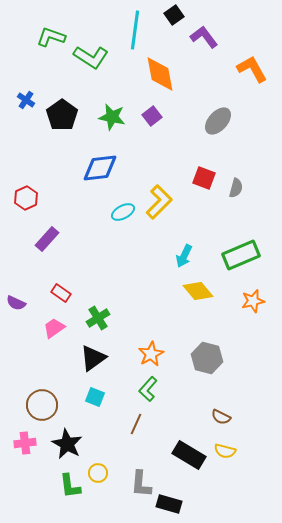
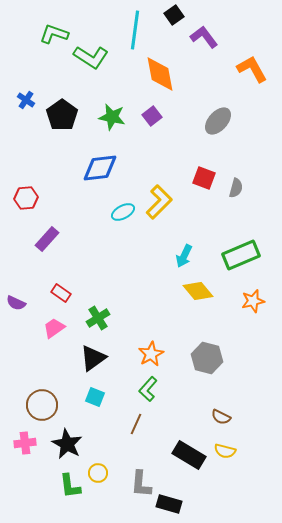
green L-shape at (51, 37): moved 3 px right, 3 px up
red hexagon at (26, 198): rotated 20 degrees clockwise
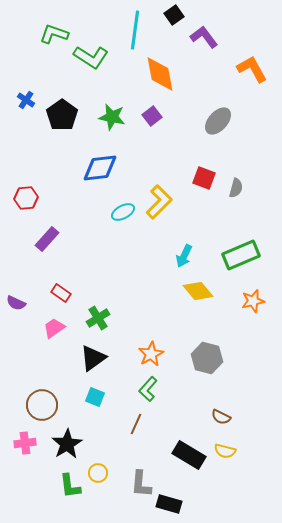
black star at (67, 444): rotated 12 degrees clockwise
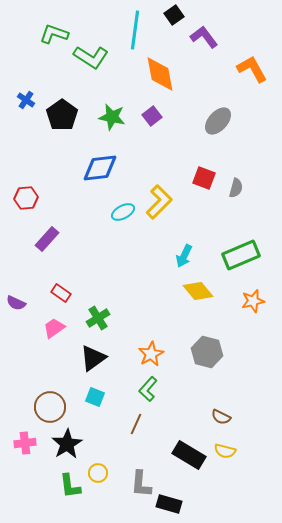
gray hexagon at (207, 358): moved 6 px up
brown circle at (42, 405): moved 8 px right, 2 px down
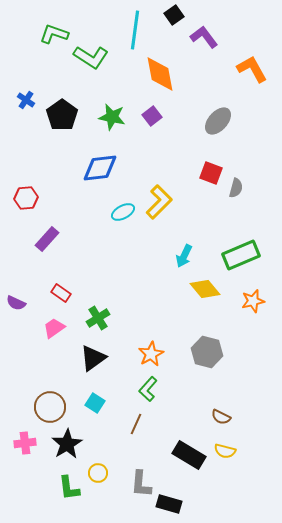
red square at (204, 178): moved 7 px right, 5 px up
yellow diamond at (198, 291): moved 7 px right, 2 px up
cyan square at (95, 397): moved 6 px down; rotated 12 degrees clockwise
green L-shape at (70, 486): moved 1 px left, 2 px down
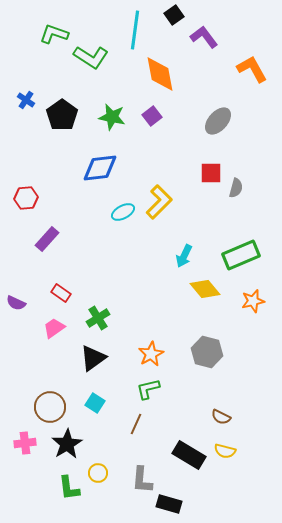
red square at (211, 173): rotated 20 degrees counterclockwise
green L-shape at (148, 389): rotated 35 degrees clockwise
gray L-shape at (141, 484): moved 1 px right, 4 px up
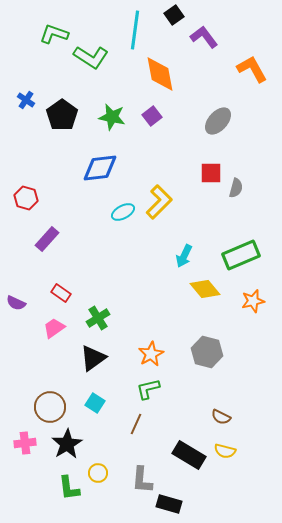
red hexagon at (26, 198): rotated 20 degrees clockwise
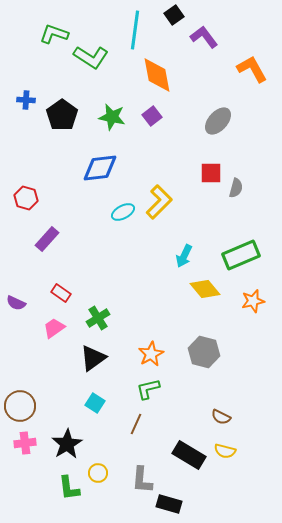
orange diamond at (160, 74): moved 3 px left, 1 px down
blue cross at (26, 100): rotated 30 degrees counterclockwise
gray hexagon at (207, 352): moved 3 px left
brown circle at (50, 407): moved 30 px left, 1 px up
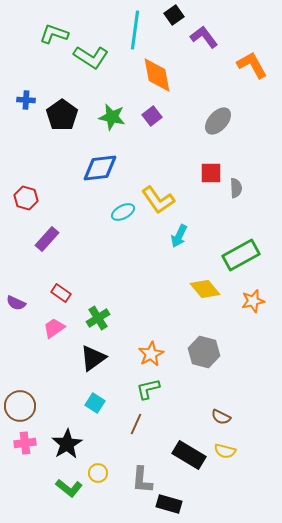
orange L-shape at (252, 69): moved 4 px up
gray semicircle at (236, 188): rotated 18 degrees counterclockwise
yellow L-shape at (159, 202): moved 1 px left, 2 px up; rotated 100 degrees clockwise
green rectangle at (241, 255): rotated 6 degrees counterclockwise
cyan arrow at (184, 256): moved 5 px left, 20 px up
green L-shape at (69, 488): rotated 44 degrees counterclockwise
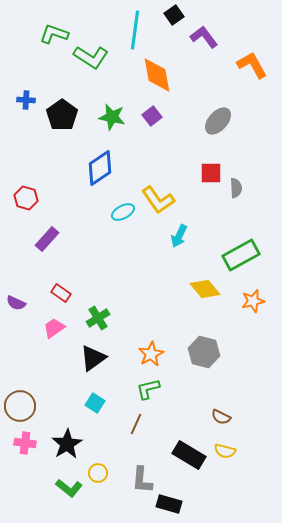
blue diamond at (100, 168): rotated 27 degrees counterclockwise
pink cross at (25, 443): rotated 15 degrees clockwise
